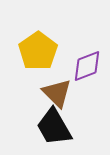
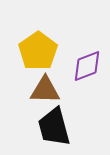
brown triangle: moved 12 px left, 3 px up; rotated 44 degrees counterclockwise
black trapezoid: rotated 15 degrees clockwise
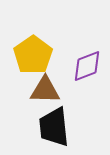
yellow pentagon: moved 5 px left, 4 px down
black trapezoid: rotated 9 degrees clockwise
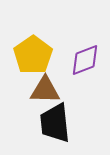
purple diamond: moved 2 px left, 6 px up
black trapezoid: moved 1 px right, 4 px up
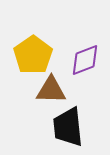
brown triangle: moved 6 px right
black trapezoid: moved 13 px right, 4 px down
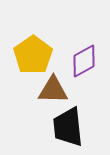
purple diamond: moved 1 px left, 1 px down; rotated 8 degrees counterclockwise
brown triangle: moved 2 px right
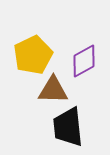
yellow pentagon: rotated 9 degrees clockwise
